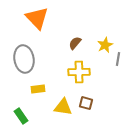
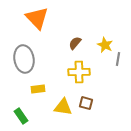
yellow star: rotated 21 degrees counterclockwise
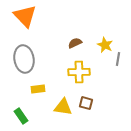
orange triangle: moved 12 px left, 2 px up
brown semicircle: rotated 24 degrees clockwise
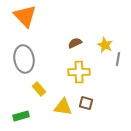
yellow rectangle: moved 1 px right; rotated 56 degrees clockwise
green rectangle: rotated 70 degrees counterclockwise
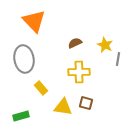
orange triangle: moved 9 px right, 5 px down
yellow rectangle: moved 2 px right, 1 px up
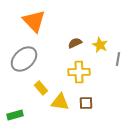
yellow star: moved 5 px left
gray ellipse: rotated 56 degrees clockwise
brown square: rotated 16 degrees counterclockwise
yellow triangle: moved 3 px left, 5 px up
green rectangle: moved 6 px left, 1 px up
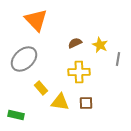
orange triangle: moved 2 px right, 1 px up
green rectangle: moved 1 px right; rotated 28 degrees clockwise
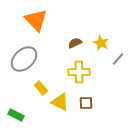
yellow star: moved 1 px right, 2 px up
gray line: rotated 32 degrees clockwise
yellow triangle: rotated 18 degrees clockwise
green rectangle: rotated 14 degrees clockwise
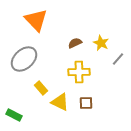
green rectangle: moved 2 px left
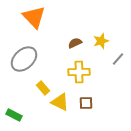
orange triangle: moved 2 px left, 3 px up
yellow star: moved 2 px up; rotated 28 degrees clockwise
yellow rectangle: moved 2 px right
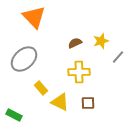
gray line: moved 2 px up
yellow rectangle: moved 2 px left
brown square: moved 2 px right
